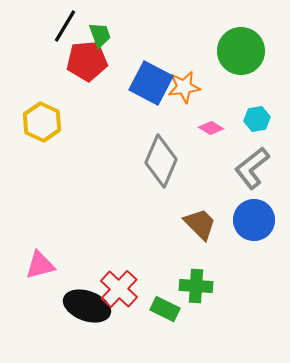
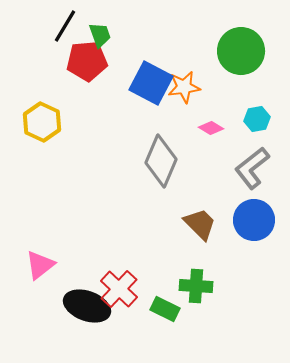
pink triangle: rotated 24 degrees counterclockwise
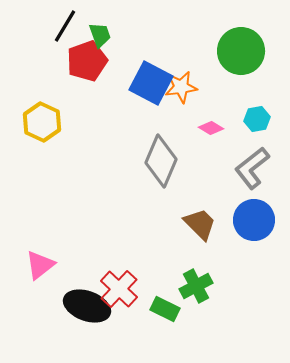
red pentagon: rotated 15 degrees counterclockwise
orange star: moved 3 px left
green cross: rotated 32 degrees counterclockwise
